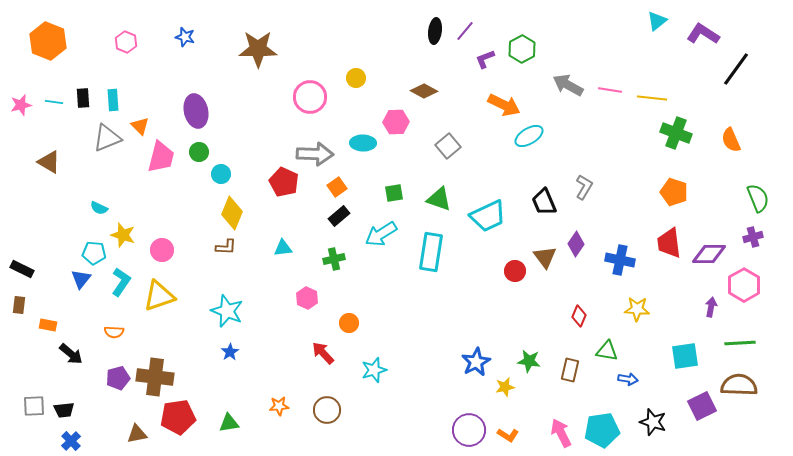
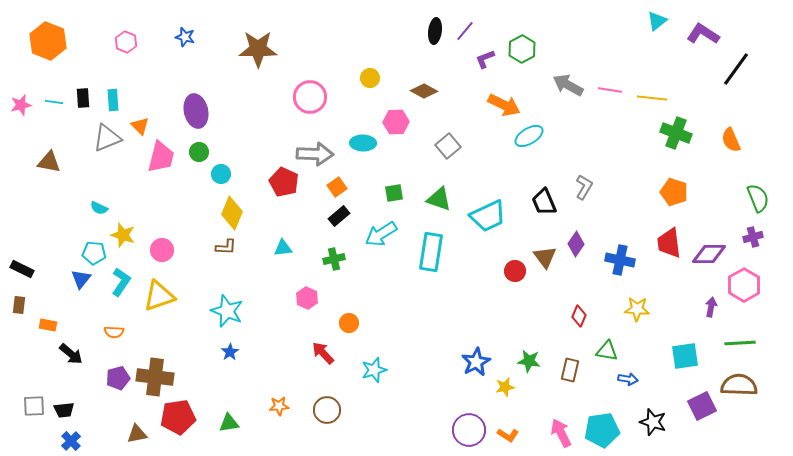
yellow circle at (356, 78): moved 14 px right
brown triangle at (49, 162): rotated 20 degrees counterclockwise
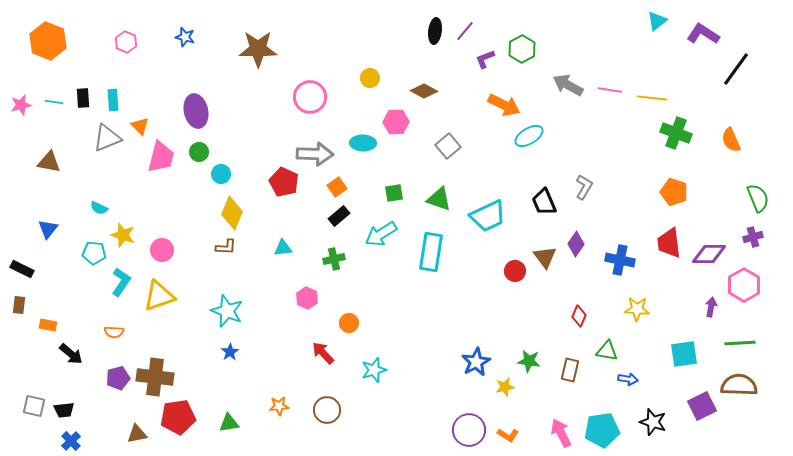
blue triangle at (81, 279): moved 33 px left, 50 px up
cyan square at (685, 356): moved 1 px left, 2 px up
gray square at (34, 406): rotated 15 degrees clockwise
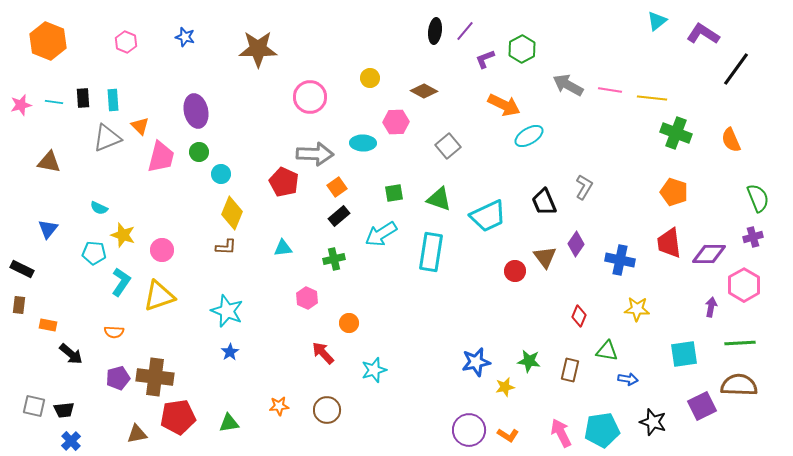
blue star at (476, 362): rotated 16 degrees clockwise
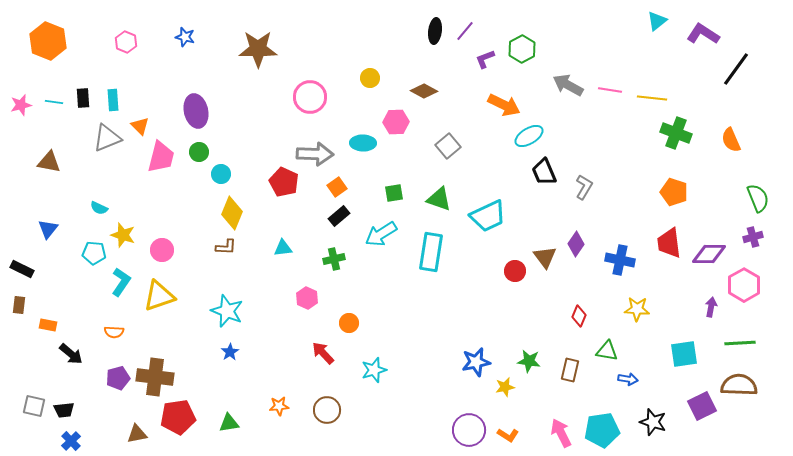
black trapezoid at (544, 202): moved 30 px up
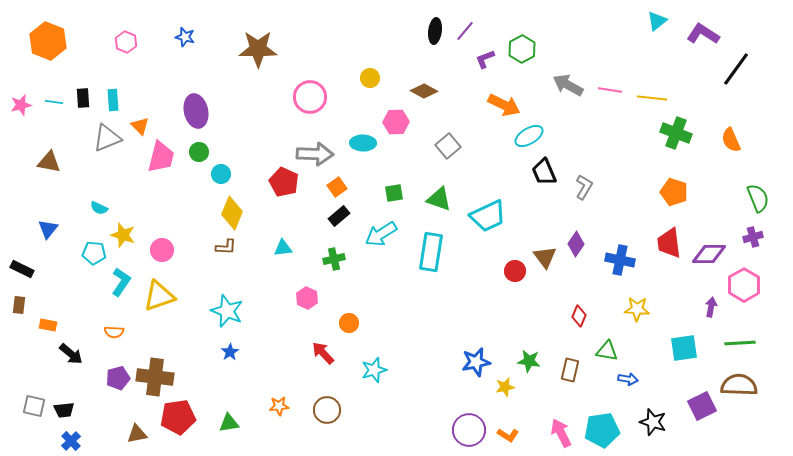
cyan square at (684, 354): moved 6 px up
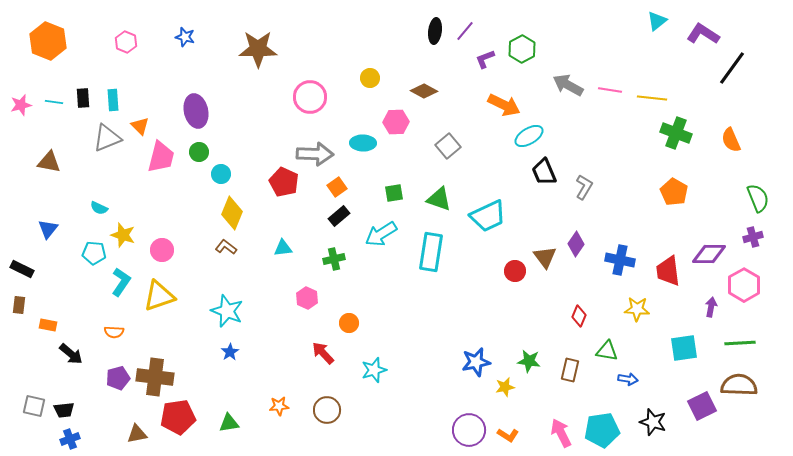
black line at (736, 69): moved 4 px left, 1 px up
orange pentagon at (674, 192): rotated 12 degrees clockwise
red trapezoid at (669, 243): moved 1 px left, 28 px down
brown L-shape at (226, 247): rotated 145 degrees counterclockwise
blue cross at (71, 441): moved 1 px left, 2 px up; rotated 24 degrees clockwise
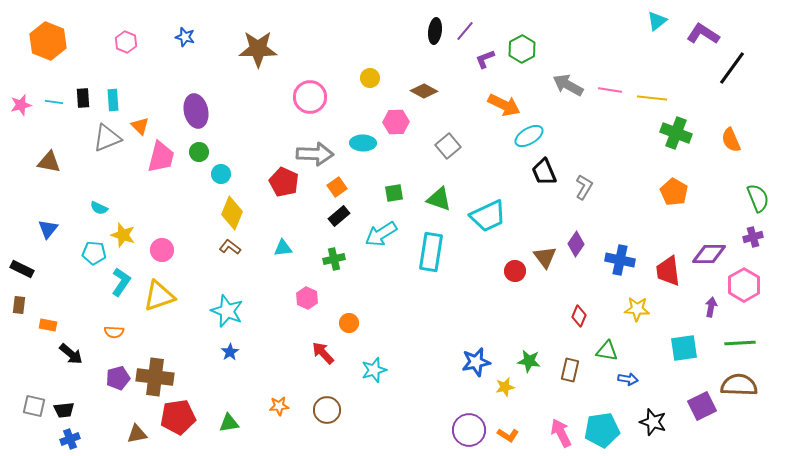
brown L-shape at (226, 247): moved 4 px right
